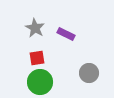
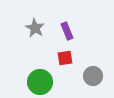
purple rectangle: moved 1 px right, 3 px up; rotated 42 degrees clockwise
red square: moved 28 px right
gray circle: moved 4 px right, 3 px down
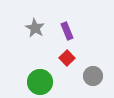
red square: moved 2 px right; rotated 35 degrees counterclockwise
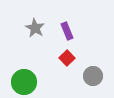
green circle: moved 16 px left
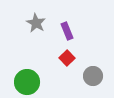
gray star: moved 1 px right, 5 px up
green circle: moved 3 px right
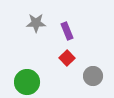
gray star: rotated 30 degrees counterclockwise
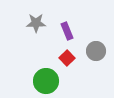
gray circle: moved 3 px right, 25 px up
green circle: moved 19 px right, 1 px up
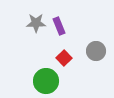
purple rectangle: moved 8 px left, 5 px up
red square: moved 3 px left
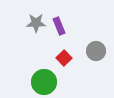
green circle: moved 2 px left, 1 px down
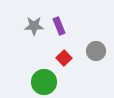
gray star: moved 2 px left, 3 px down
